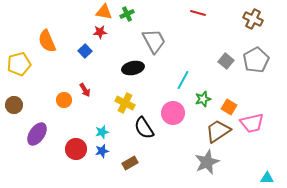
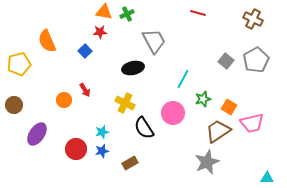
cyan line: moved 1 px up
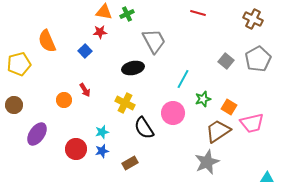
gray pentagon: moved 2 px right, 1 px up
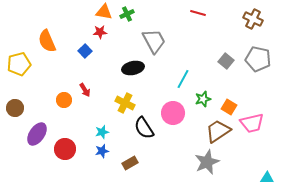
gray pentagon: rotated 30 degrees counterclockwise
brown circle: moved 1 px right, 3 px down
red circle: moved 11 px left
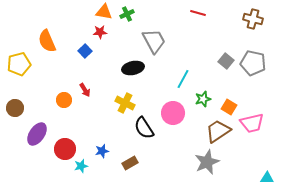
brown cross: rotated 12 degrees counterclockwise
gray pentagon: moved 5 px left, 4 px down
cyan star: moved 21 px left, 34 px down
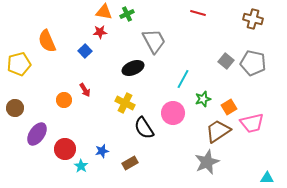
black ellipse: rotated 10 degrees counterclockwise
orange square: rotated 28 degrees clockwise
cyan star: rotated 24 degrees counterclockwise
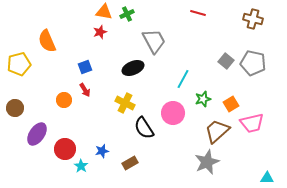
red star: rotated 16 degrees counterclockwise
blue square: moved 16 px down; rotated 24 degrees clockwise
orange square: moved 2 px right, 3 px up
brown trapezoid: moved 1 px left; rotated 8 degrees counterclockwise
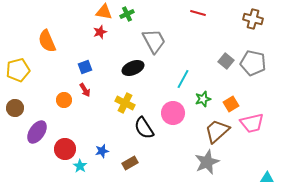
yellow pentagon: moved 1 px left, 6 px down
purple ellipse: moved 2 px up
cyan star: moved 1 px left
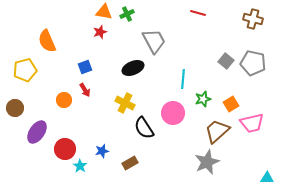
yellow pentagon: moved 7 px right
cyan line: rotated 24 degrees counterclockwise
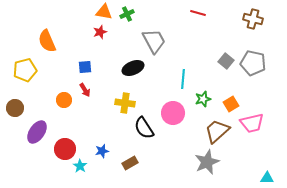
blue square: rotated 16 degrees clockwise
yellow cross: rotated 18 degrees counterclockwise
